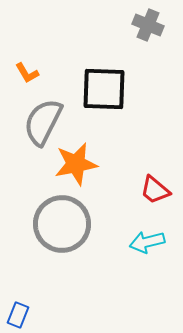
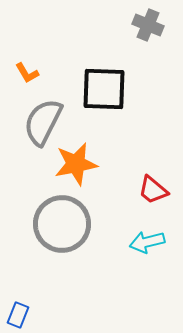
red trapezoid: moved 2 px left
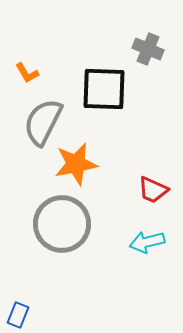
gray cross: moved 24 px down
red trapezoid: rotated 16 degrees counterclockwise
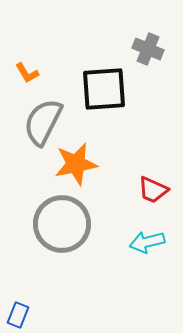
black square: rotated 6 degrees counterclockwise
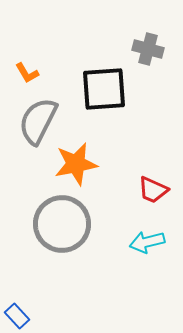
gray cross: rotated 8 degrees counterclockwise
gray semicircle: moved 5 px left, 1 px up
blue rectangle: moved 1 px left, 1 px down; rotated 65 degrees counterclockwise
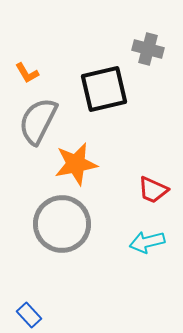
black square: rotated 9 degrees counterclockwise
blue rectangle: moved 12 px right, 1 px up
